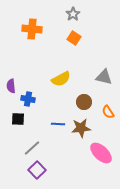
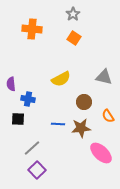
purple semicircle: moved 2 px up
orange semicircle: moved 4 px down
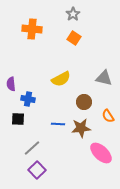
gray triangle: moved 1 px down
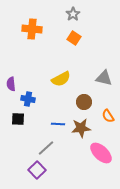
gray line: moved 14 px right
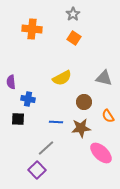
yellow semicircle: moved 1 px right, 1 px up
purple semicircle: moved 2 px up
blue line: moved 2 px left, 2 px up
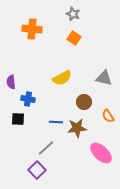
gray star: rotated 16 degrees counterclockwise
brown star: moved 4 px left
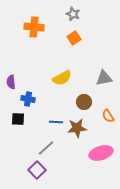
orange cross: moved 2 px right, 2 px up
orange square: rotated 24 degrees clockwise
gray triangle: rotated 24 degrees counterclockwise
pink ellipse: rotated 60 degrees counterclockwise
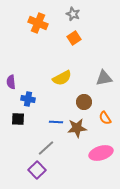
orange cross: moved 4 px right, 4 px up; rotated 18 degrees clockwise
orange semicircle: moved 3 px left, 2 px down
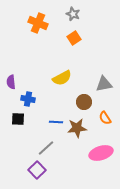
gray triangle: moved 6 px down
